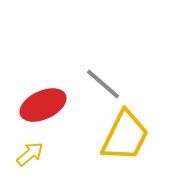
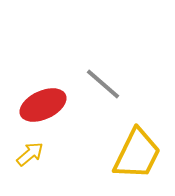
yellow trapezoid: moved 12 px right, 18 px down
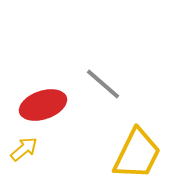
red ellipse: rotated 6 degrees clockwise
yellow arrow: moved 6 px left, 5 px up
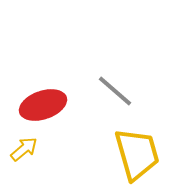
gray line: moved 12 px right, 7 px down
yellow trapezoid: rotated 42 degrees counterclockwise
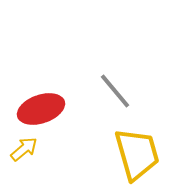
gray line: rotated 9 degrees clockwise
red ellipse: moved 2 px left, 4 px down
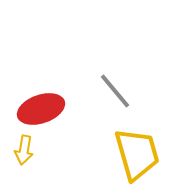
yellow arrow: moved 1 px down; rotated 140 degrees clockwise
